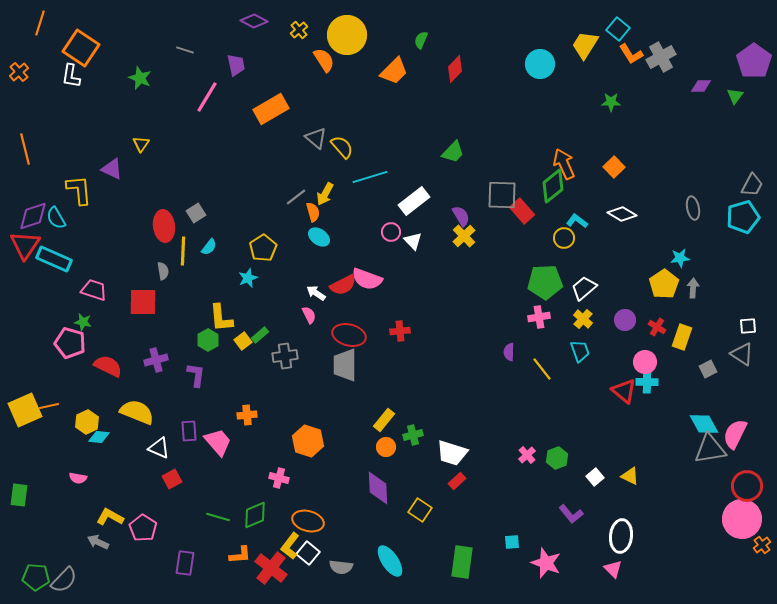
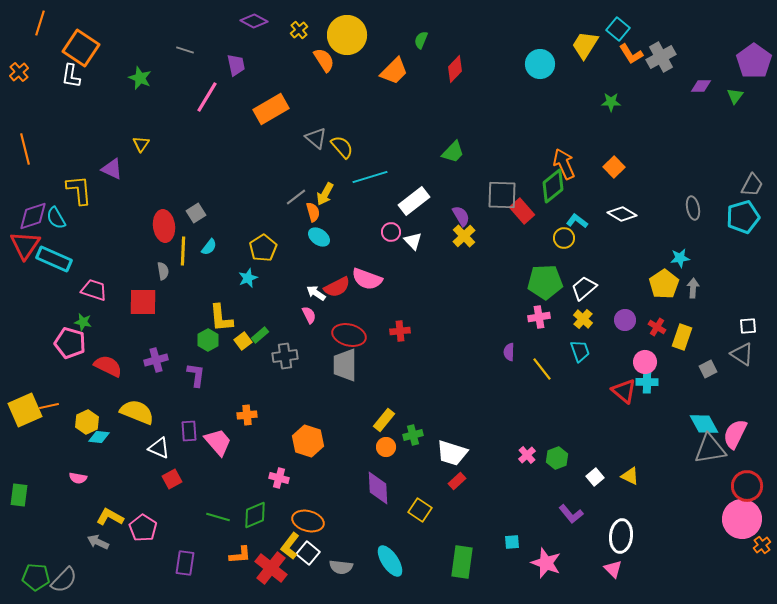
red semicircle at (343, 285): moved 6 px left, 2 px down
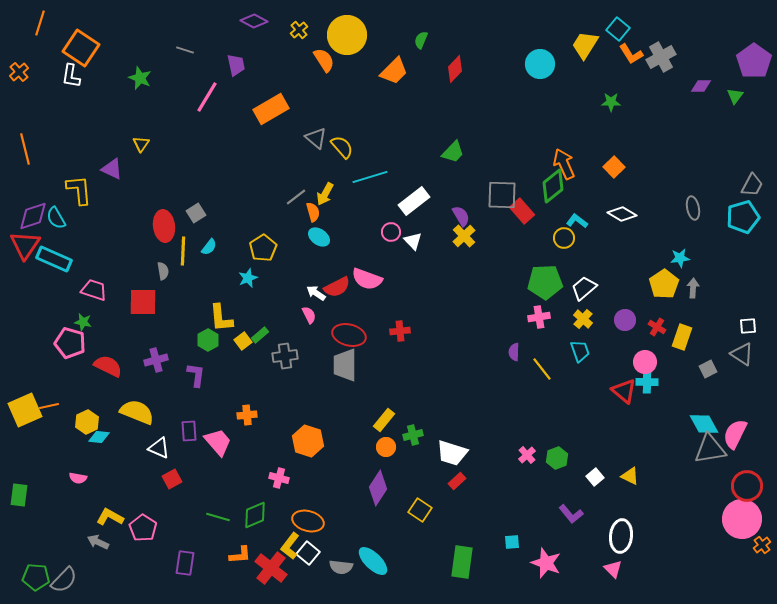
purple semicircle at (509, 352): moved 5 px right
purple diamond at (378, 488): rotated 36 degrees clockwise
cyan ellipse at (390, 561): moved 17 px left; rotated 12 degrees counterclockwise
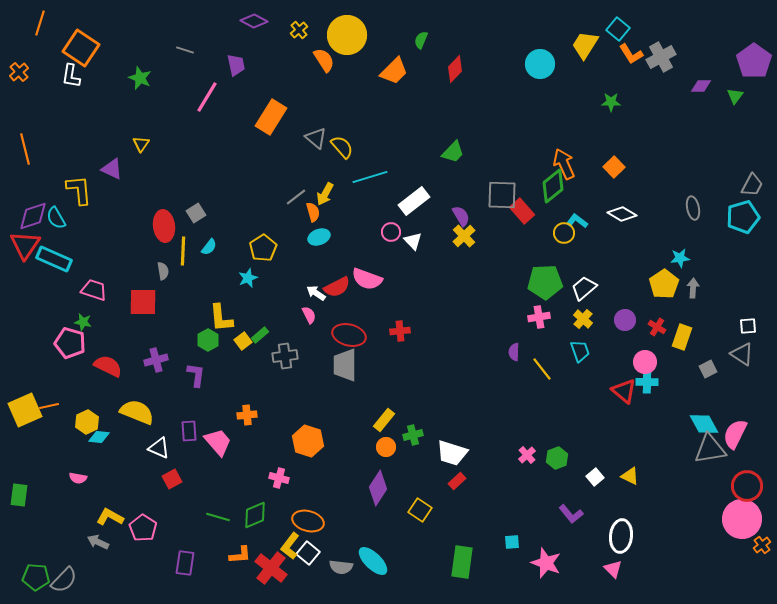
orange rectangle at (271, 109): moved 8 px down; rotated 28 degrees counterclockwise
cyan ellipse at (319, 237): rotated 55 degrees counterclockwise
yellow circle at (564, 238): moved 5 px up
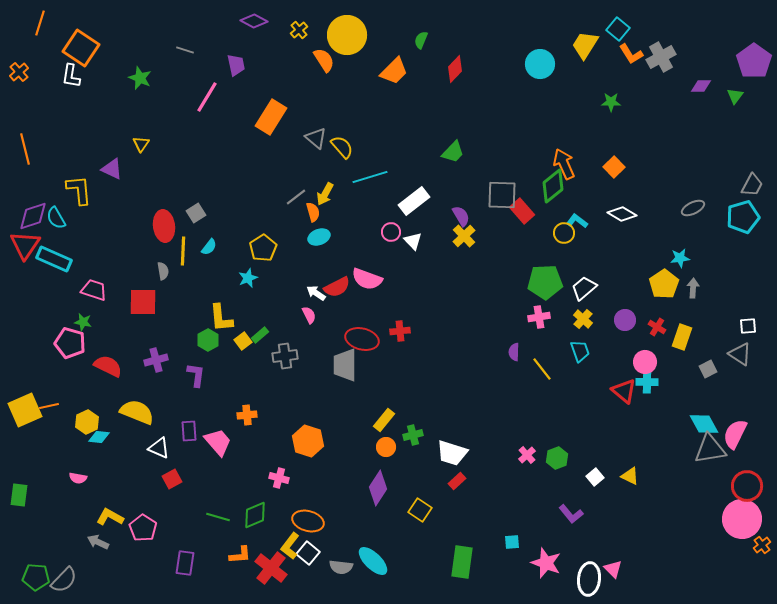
gray ellipse at (693, 208): rotated 75 degrees clockwise
red ellipse at (349, 335): moved 13 px right, 4 px down
gray triangle at (742, 354): moved 2 px left
white ellipse at (621, 536): moved 32 px left, 43 px down
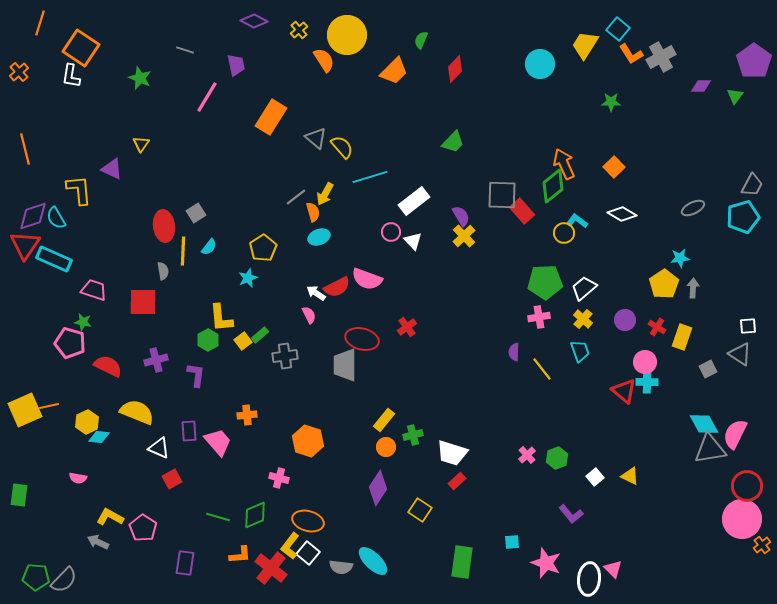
green trapezoid at (453, 152): moved 10 px up
red cross at (400, 331): moved 7 px right, 4 px up; rotated 30 degrees counterclockwise
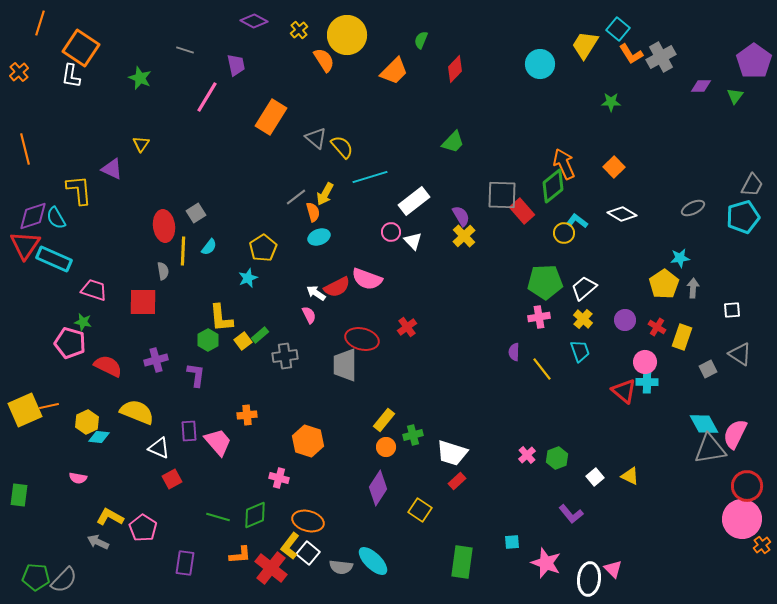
white square at (748, 326): moved 16 px left, 16 px up
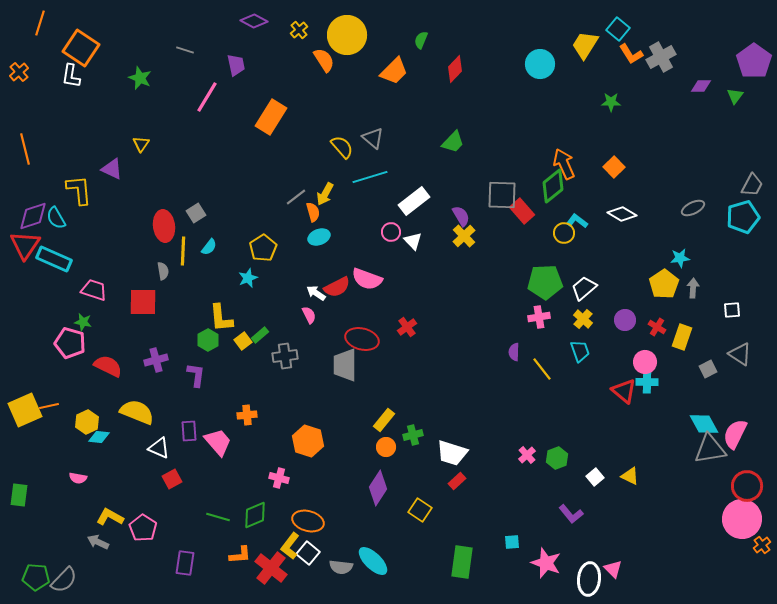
gray triangle at (316, 138): moved 57 px right
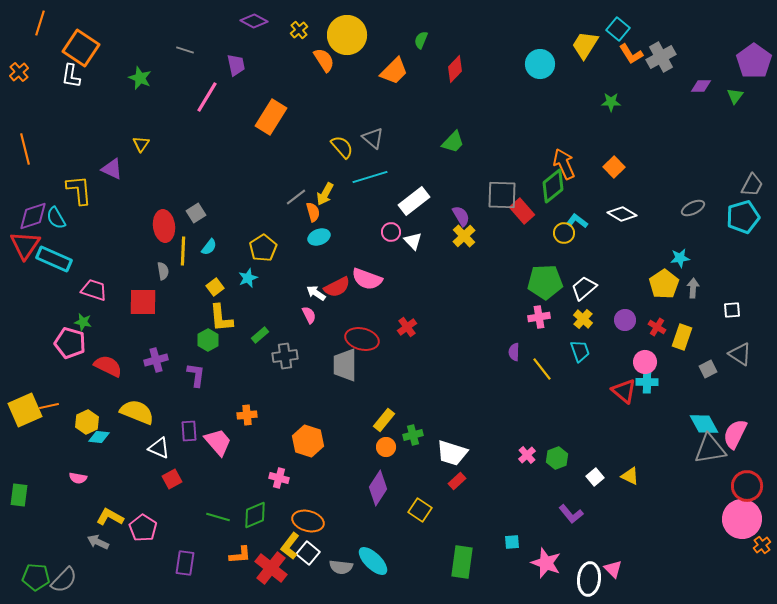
yellow square at (243, 341): moved 28 px left, 54 px up
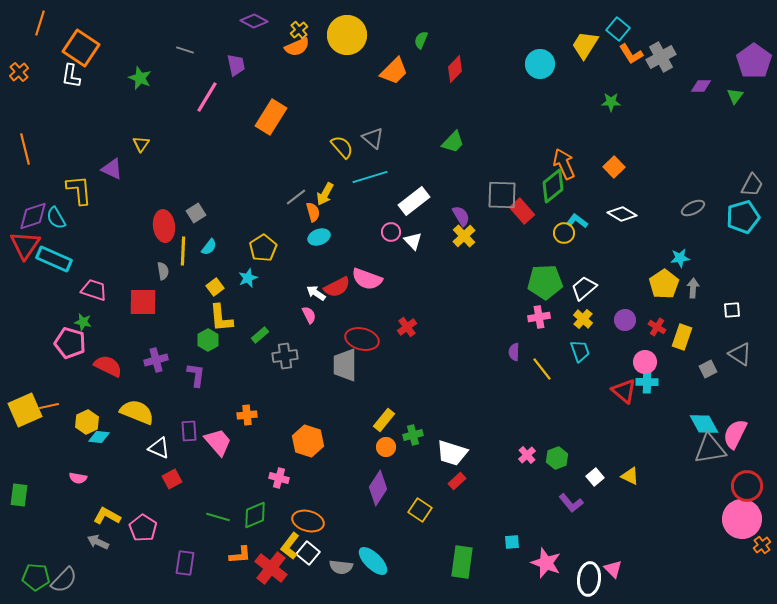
orange semicircle at (324, 60): moved 27 px left, 13 px up; rotated 100 degrees clockwise
purple L-shape at (571, 514): moved 11 px up
yellow L-shape at (110, 517): moved 3 px left, 1 px up
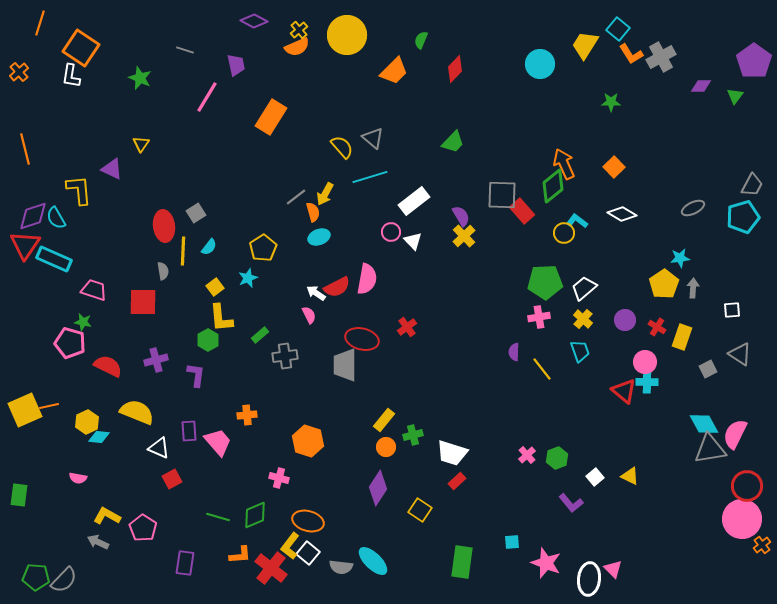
pink semicircle at (367, 279): rotated 100 degrees counterclockwise
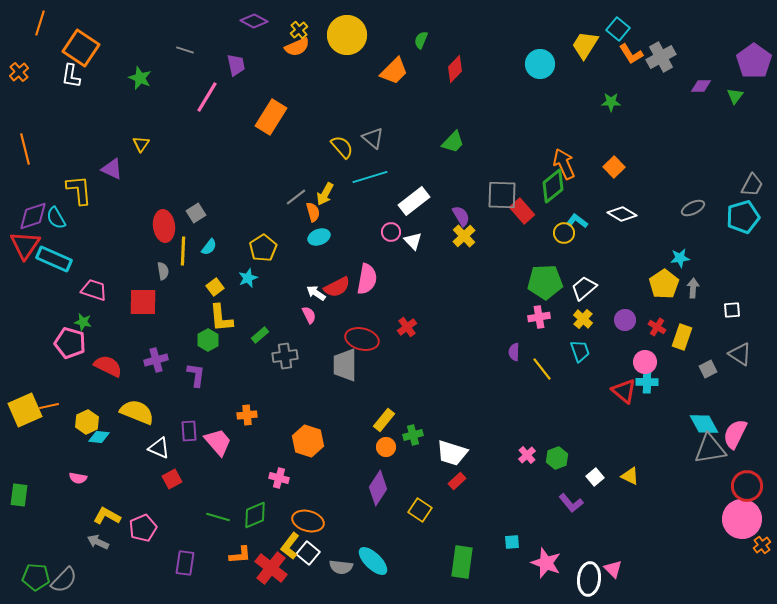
pink pentagon at (143, 528): rotated 16 degrees clockwise
